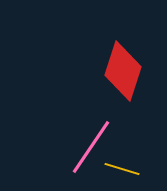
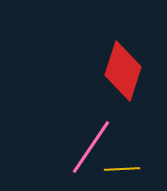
yellow line: rotated 20 degrees counterclockwise
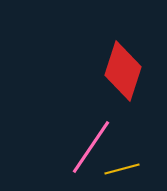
yellow line: rotated 12 degrees counterclockwise
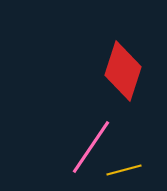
yellow line: moved 2 px right, 1 px down
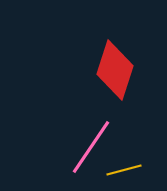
red diamond: moved 8 px left, 1 px up
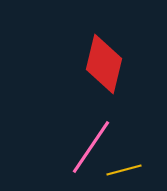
red diamond: moved 11 px left, 6 px up; rotated 4 degrees counterclockwise
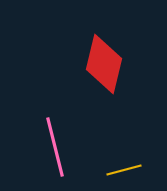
pink line: moved 36 px left; rotated 48 degrees counterclockwise
